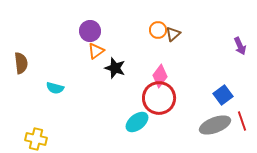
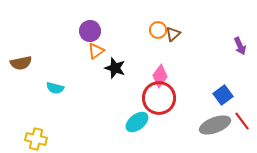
brown semicircle: rotated 85 degrees clockwise
red line: rotated 18 degrees counterclockwise
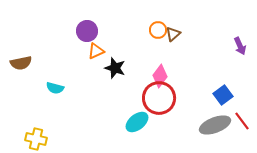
purple circle: moved 3 px left
orange triangle: rotated 12 degrees clockwise
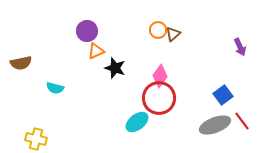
purple arrow: moved 1 px down
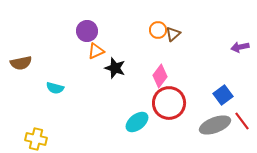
purple arrow: rotated 102 degrees clockwise
red circle: moved 10 px right, 5 px down
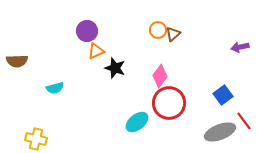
brown semicircle: moved 4 px left, 2 px up; rotated 10 degrees clockwise
cyan semicircle: rotated 30 degrees counterclockwise
red line: moved 2 px right
gray ellipse: moved 5 px right, 7 px down
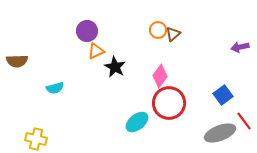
black star: moved 1 px up; rotated 10 degrees clockwise
gray ellipse: moved 1 px down
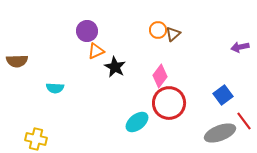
cyan semicircle: rotated 18 degrees clockwise
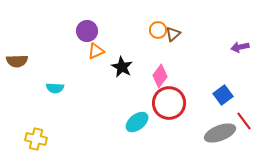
black star: moved 7 px right
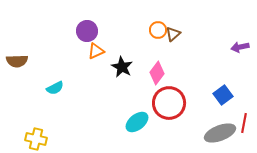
pink diamond: moved 3 px left, 3 px up
cyan semicircle: rotated 30 degrees counterclockwise
red line: moved 2 px down; rotated 48 degrees clockwise
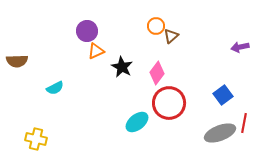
orange circle: moved 2 px left, 4 px up
brown triangle: moved 2 px left, 2 px down
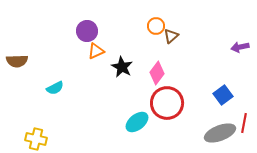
red circle: moved 2 px left
